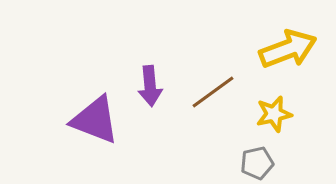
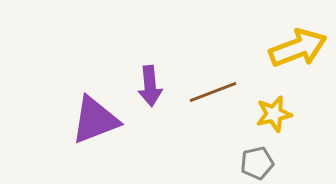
yellow arrow: moved 10 px right, 1 px up
brown line: rotated 15 degrees clockwise
purple triangle: rotated 42 degrees counterclockwise
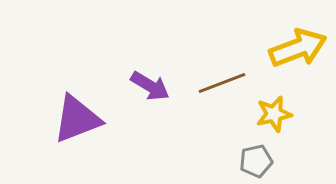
purple arrow: rotated 54 degrees counterclockwise
brown line: moved 9 px right, 9 px up
purple triangle: moved 18 px left, 1 px up
gray pentagon: moved 1 px left, 2 px up
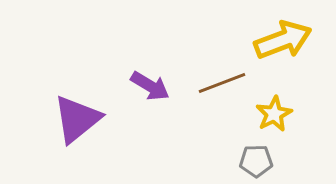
yellow arrow: moved 15 px left, 8 px up
yellow star: rotated 15 degrees counterclockwise
purple triangle: rotated 18 degrees counterclockwise
gray pentagon: rotated 12 degrees clockwise
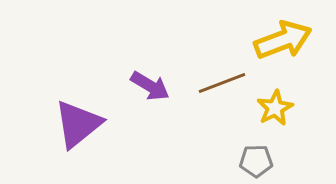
yellow star: moved 1 px right, 6 px up
purple triangle: moved 1 px right, 5 px down
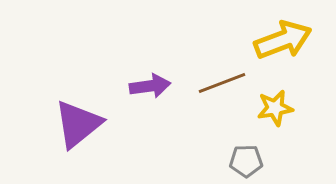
purple arrow: rotated 39 degrees counterclockwise
yellow star: rotated 18 degrees clockwise
gray pentagon: moved 10 px left
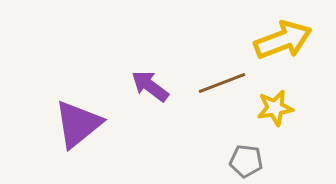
purple arrow: rotated 135 degrees counterclockwise
gray pentagon: rotated 8 degrees clockwise
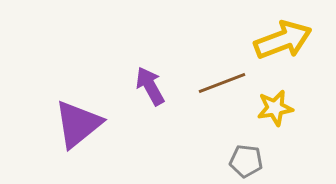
purple arrow: rotated 24 degrees clockwise
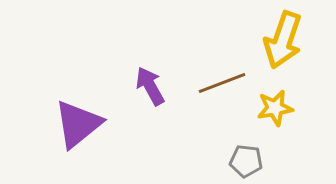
yellow arrow: rotated 130 degrees clockwise
